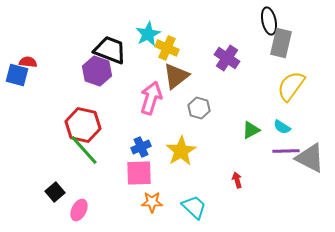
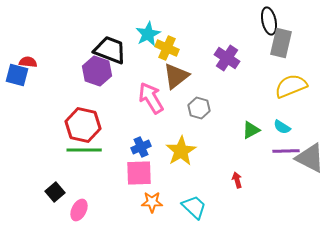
yellow semicircle: rotated 32 degrees clockwise
pink arrow: rotated 48 degrees counterclockwise
green line: rotated 48 degrees counterclockwise
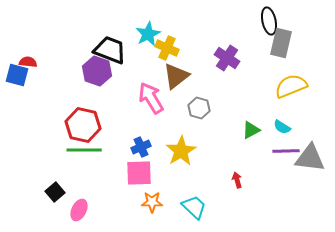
gray triangle: rotated 20 degrees counterclockwise
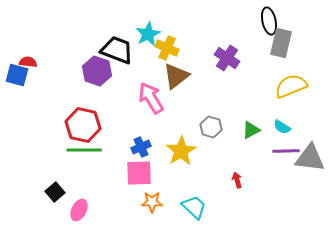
black trapezoid: moved 7 px right
gray hexagon: moved 12 px right, 19 px down
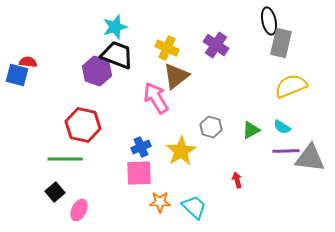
cyan star: moved 33 px left, 7 px up; rotated 10 degrees clockwise
black trapezoid: moved 5 px down
purple cross: moved 11 px left, 13 px up
pink arrow: moved 5 px right
green line: moved 19 px left, 9 px down
orange star: moved 8 px right
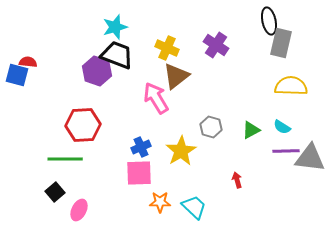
yellow semicircle: rotated 24 degrees clockwise
red hexagon: rotated 16 degrees counterclockwise
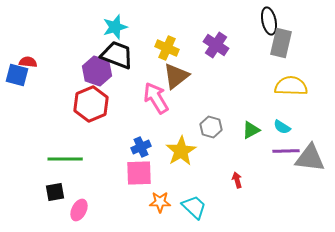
red hexagon: moved 8 px right, 21 px up; rotated 20 degrees counterclockwise
black square: rotated 30 degrees clockwise
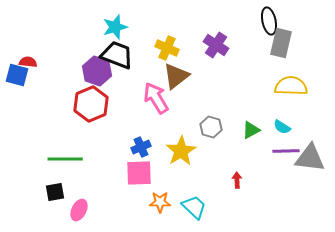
red arrow: rotated 14 degrees clockwise
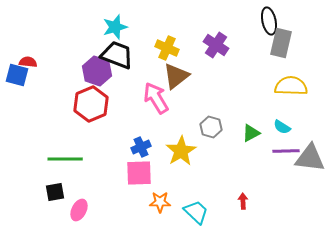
green triangle: moved 3 px down
red arrow: moved 6 px right, 21 px down
cyan trapezoid: moved 2 px right, 5 px down
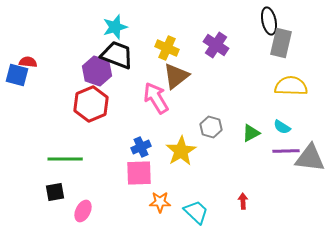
pink ellipse: moved 4 px right, 1 px down
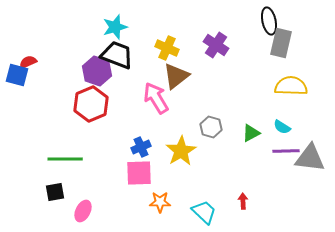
red semicircle: rotated 30 degrees counterclockwise
cyan trapezoid: moved 8 px right
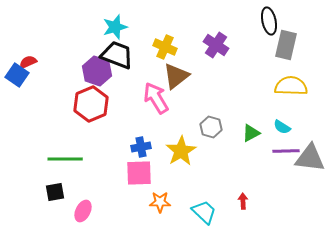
gray rectangle: moved 5 px right, 2 px down
yellow cross: moved 2 px left, 1 px up
blue square: rotated 20 degrees clockwise
blue cross: rotated 12 degrees clockwise
